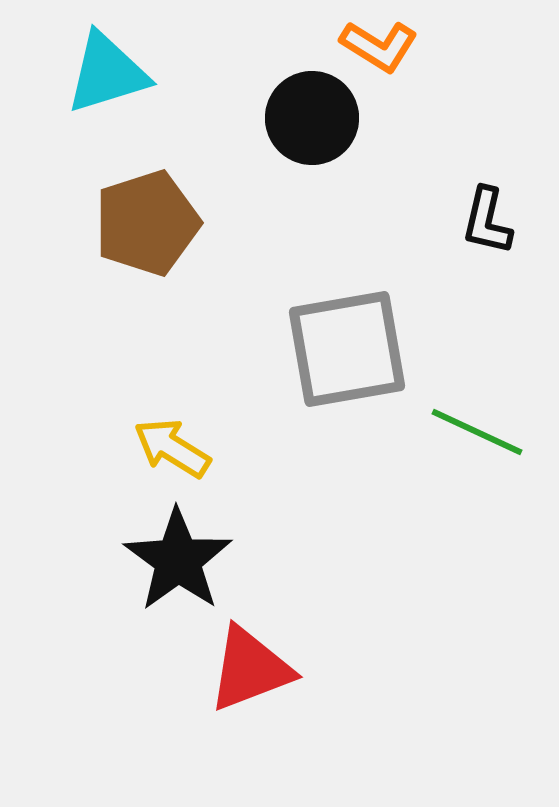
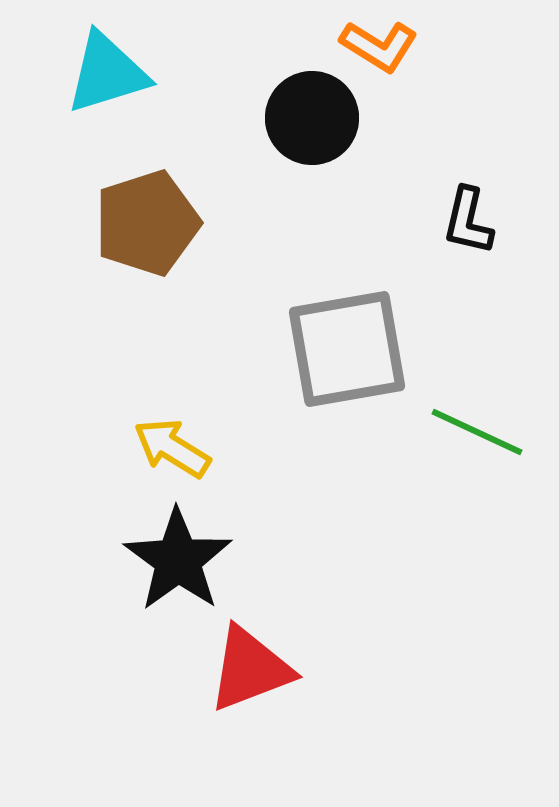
black L-shape: moved 19 px left
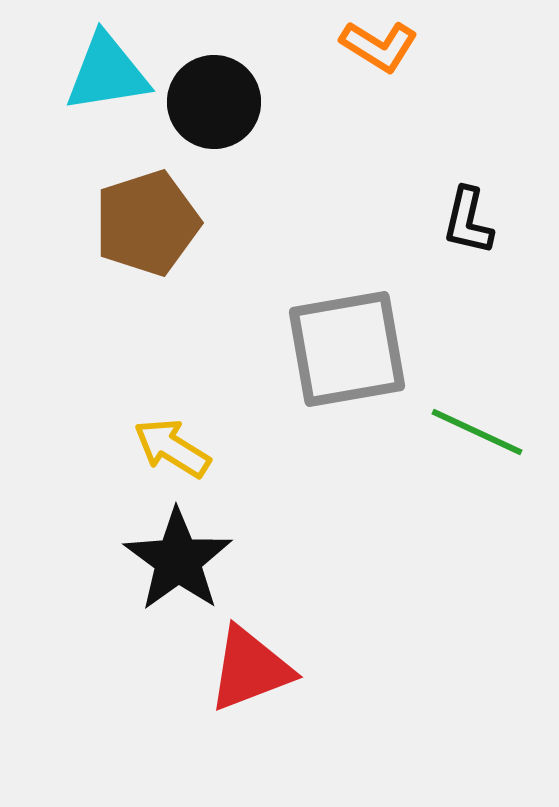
cyan triangle: rotated 8 degrees clockwise
black circle: moved 98 px left, 16 px up
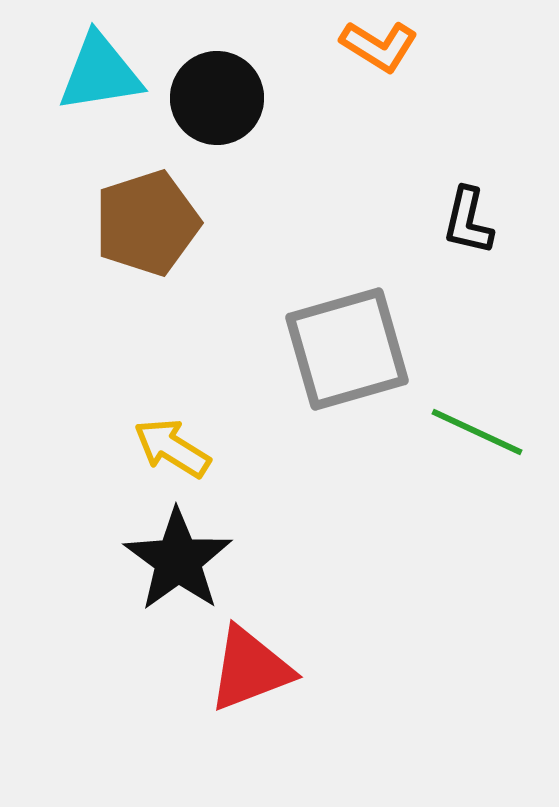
cyan triangle: moved 7 px left
black circle: moved 3 px right, 4 px up
gray square: rotated 6 degrees counterclockwise
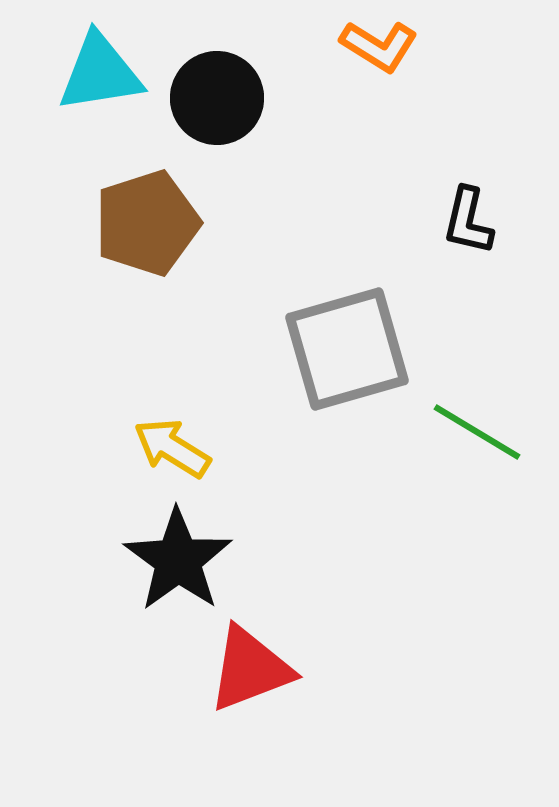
green line: rotated 6 degrees clockwise
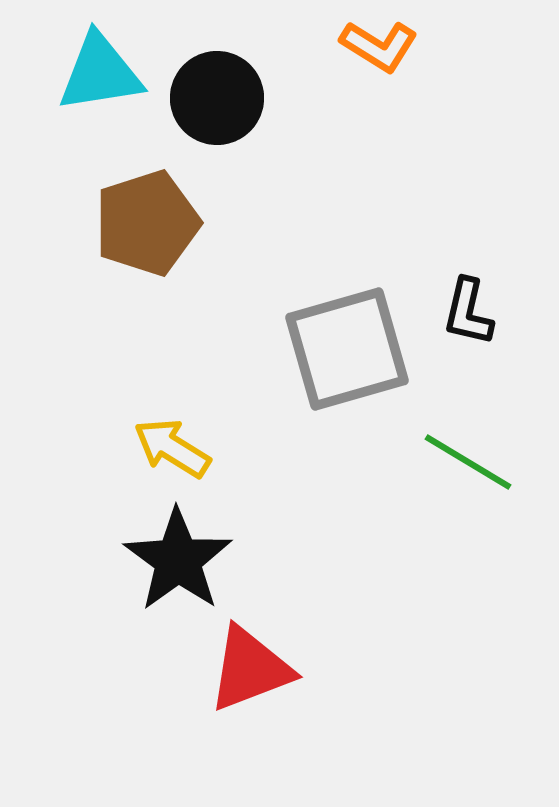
black L-shape: moved 91 px down
green line: moved 9 px left, 30 px down
